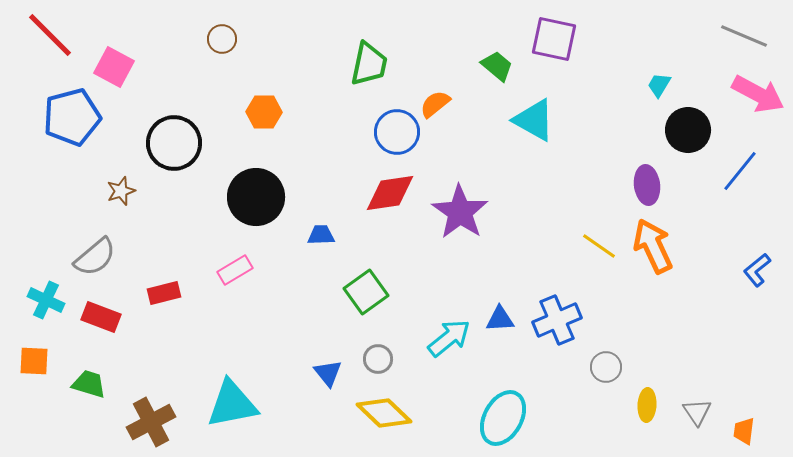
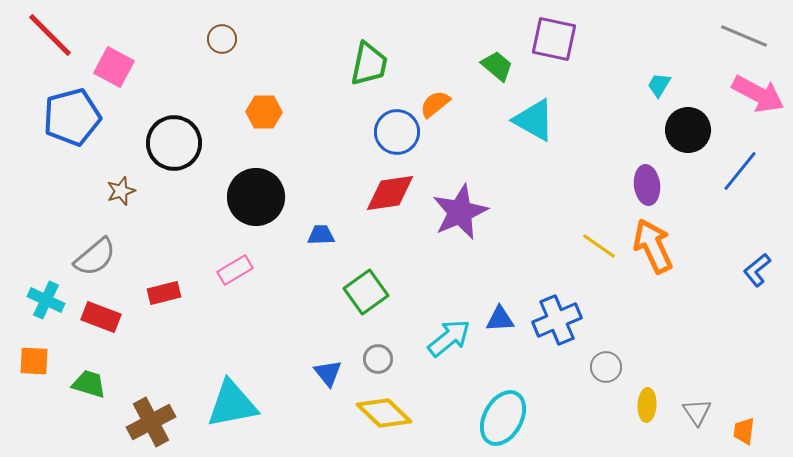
purple star at (460, 212): rotated 14 degrees clockwise
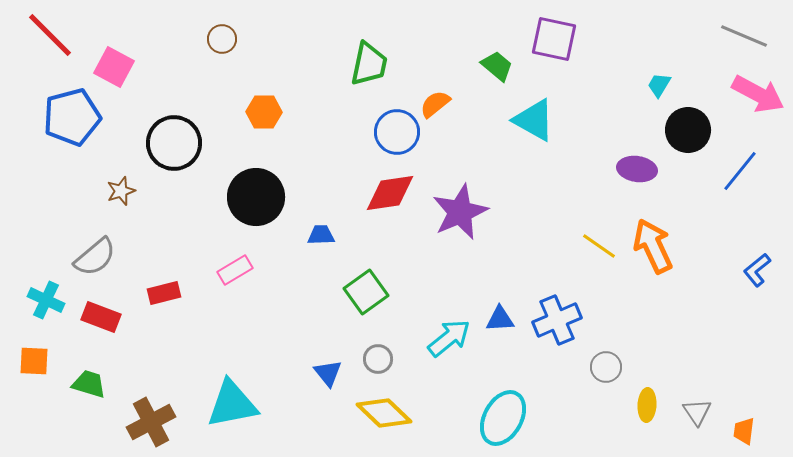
purple ellipse at (647, 185): moved 10 px left, 16 px up; rotated 75 degrees counterclockwise
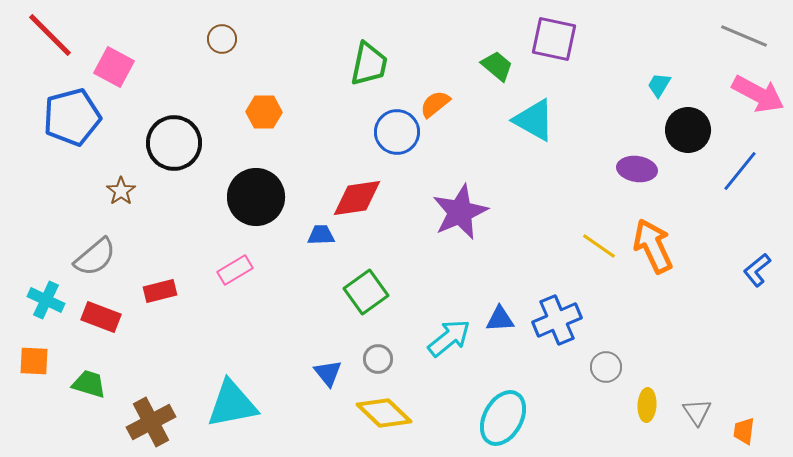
brown star at (121, 191): rotated 16 degrees counterclockwise
red diamond at (390, 193): moved 33 px left, 5 px down
red rectangle at (164, 293): moved 4 px left, 2 px up
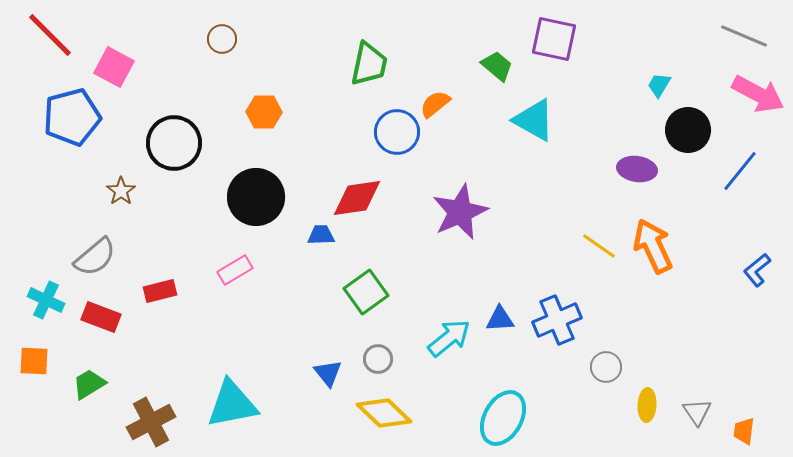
green trapezoid at (89, 384): rotated 48 degrees counterclockwise
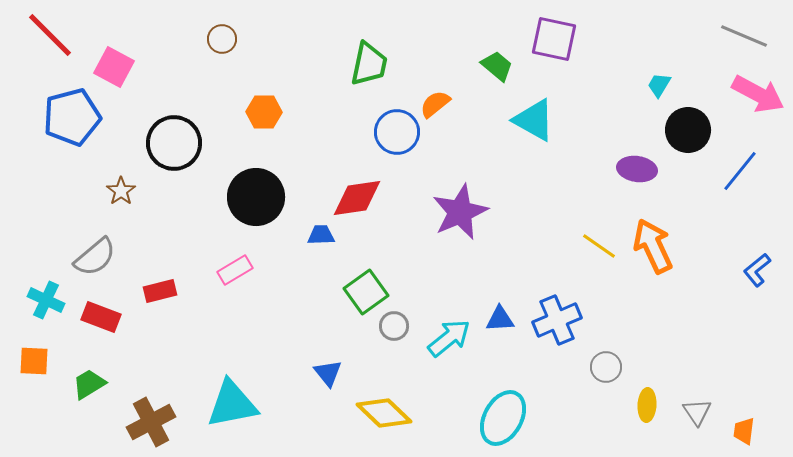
gray circle at (378, 359): moved 16 px right, 33 px up
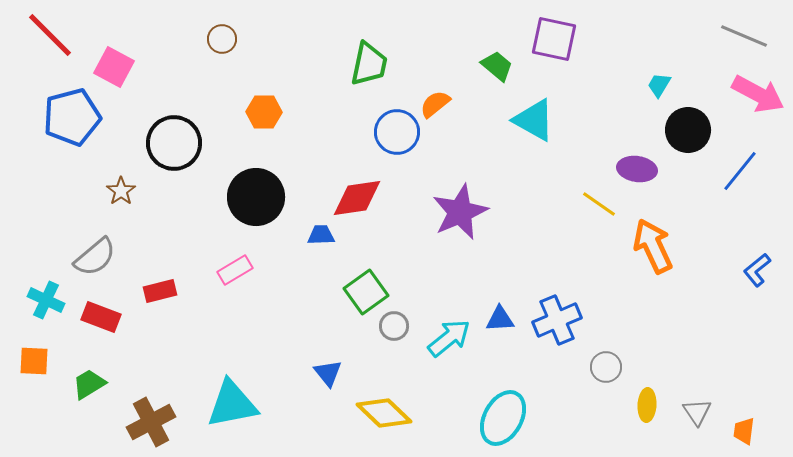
yellow line at (599, 246): moved 42 px up
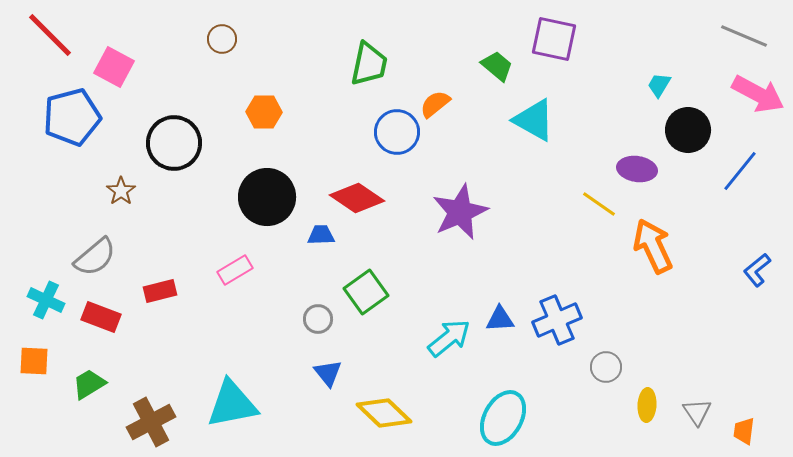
black circle at (256, 197): moved 11 px right
red diamond at (357, 198): rotated 42 degrees clockwise
gray circle at (394, 326): moved 76 px left, 7 px up
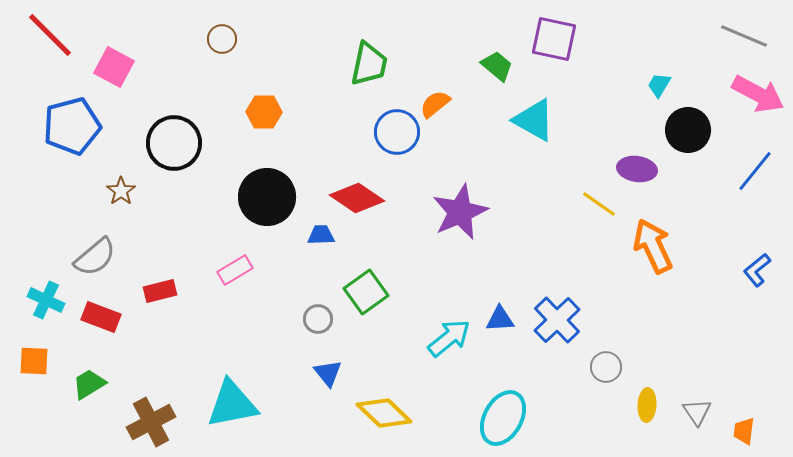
blue pentagon at (72, 117): moved 9 px down
blue line at (740, 171): moved 15 px right
blue cross at (557, 320): rotated 21 degrees counterclockwise
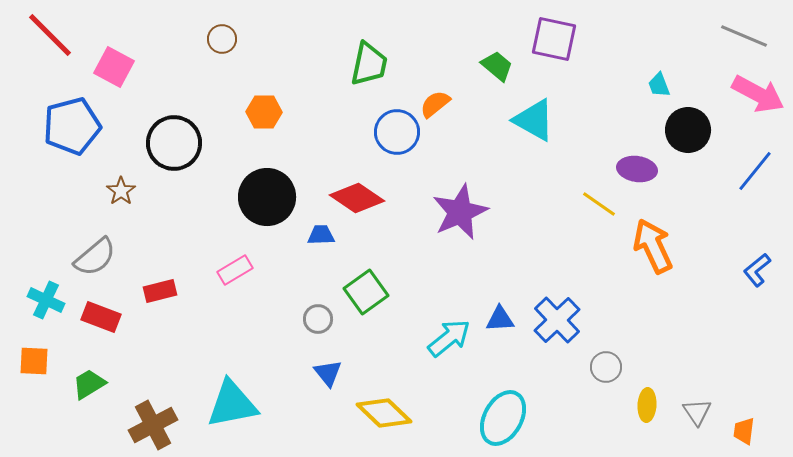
cyan trapezoid at (659, 85): rotated 52 degrees counterclockwise
brown cross at (151, 422): moved 2 px right, 3 px down
